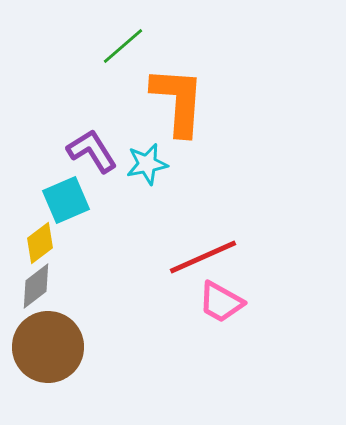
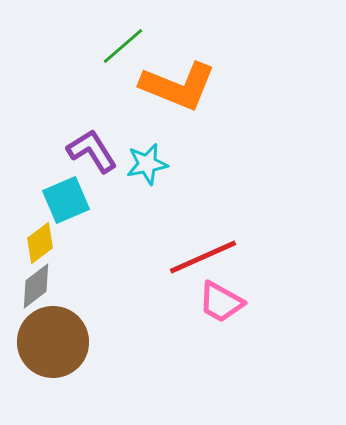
orange L-shape: moved 15 px up; rotated 108 degrees clockwise
brown circle: moved 5 px right, 5 px up
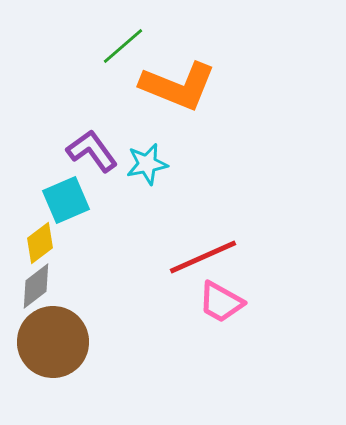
purple L-shape: rotated 4 degrees counterclockwise
